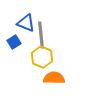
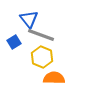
blue triangle: moved 3 px right, 4 px up; rotated 30 degrees clockwise
gray line: rotated 64 degrees counterclockwise
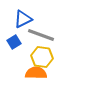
blue triangle: moved 6 px left; rotated 42 degrees clockwise
yellow hexagon: rotated 15 degrees counterclockwise
orange semicircle: moved 18 px left, 5 px up
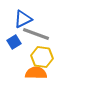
gray line: moved 5 px left, 1 px up
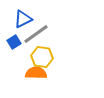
gray line: rotated 56 degrees counterclockwise
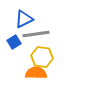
blue triangle: moved 1 px right
gray line: rotated 28 degrees clockwise
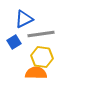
gray line: moved 5 px right
